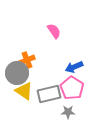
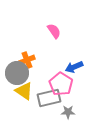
pink pentagon: moved 11 px left, 4 px up
gray rectangle: moved 4 px down
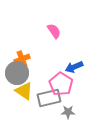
orange cross: moved 5 px left, 1 px up
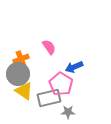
pink semicircle: moved 5 px left, 16 px down
orange cross: moved 1 px left
gray circle: moved 1 px right, 1 px down
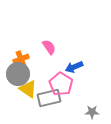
yellow triangle: moved 4 px right, 2 px up
gray star: moved 24 px right
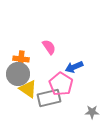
orange cross: rotated 28 degrees clockwise
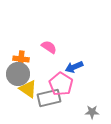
pink semicircle: rotated 21 degrees counterclockwise
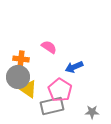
gray circle: moved 3 px down
pink pentagon: moved 1 px left, 6 px down
gray rectangle: moved 3 px right, 8 px down
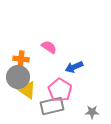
yellow triangle: moved 1 px left, 1 px down
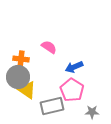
pink pentagon: moved 12 px right
